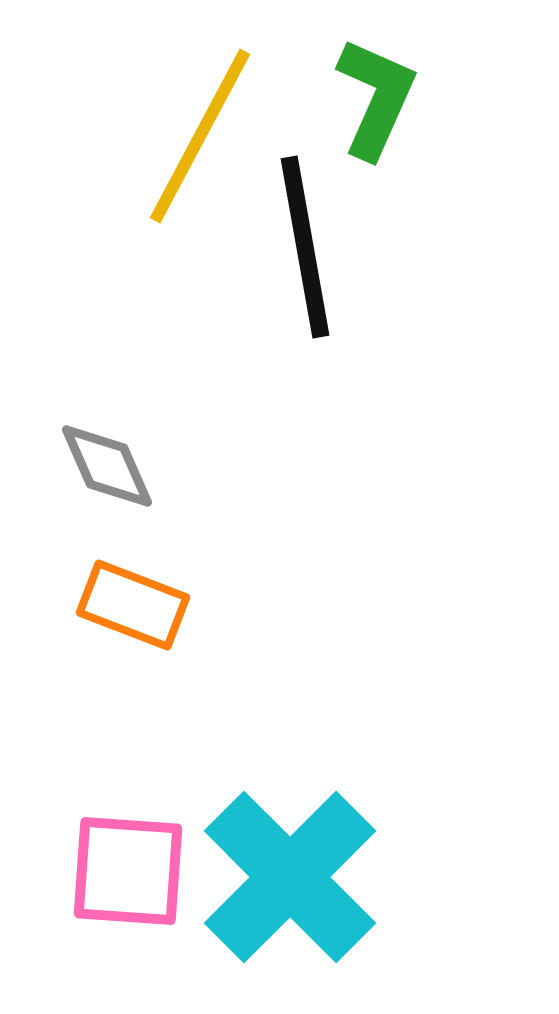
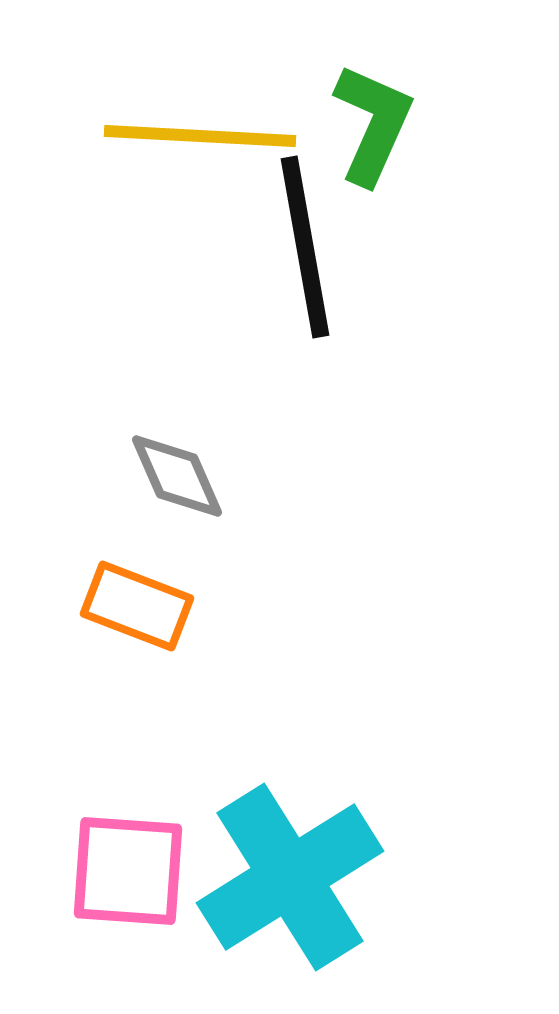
green L-shape: moved 3 px left, 26 px down
yellow line: rotated 65 degrees clockwise
gray diamond: moved 70 px right, 10 px down
orange rectangle: moved 4 px right, 1 px down
cyan cross: rotated 13 degrees clockwise
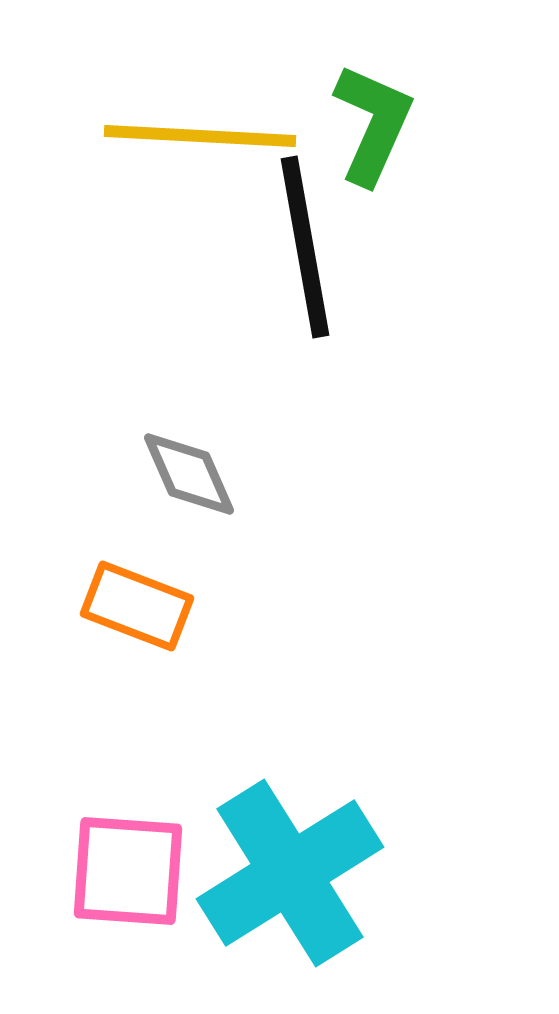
gray diamond: moved 12 px right, 2 px up
cyan cross: moved 4 px up
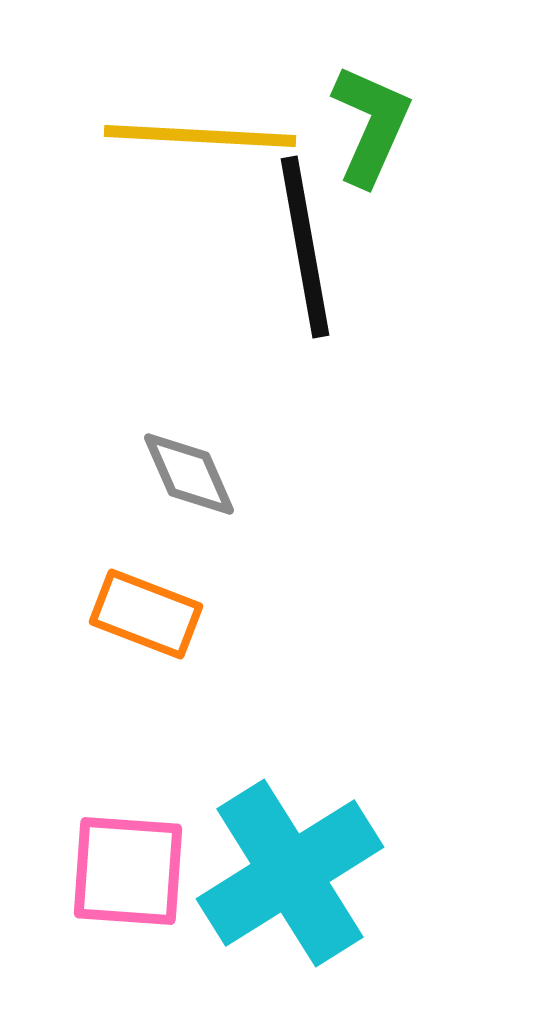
green L-shape: moved 2 px left, 1 px down
orange rectangle: moved 9 px right, 8 px down
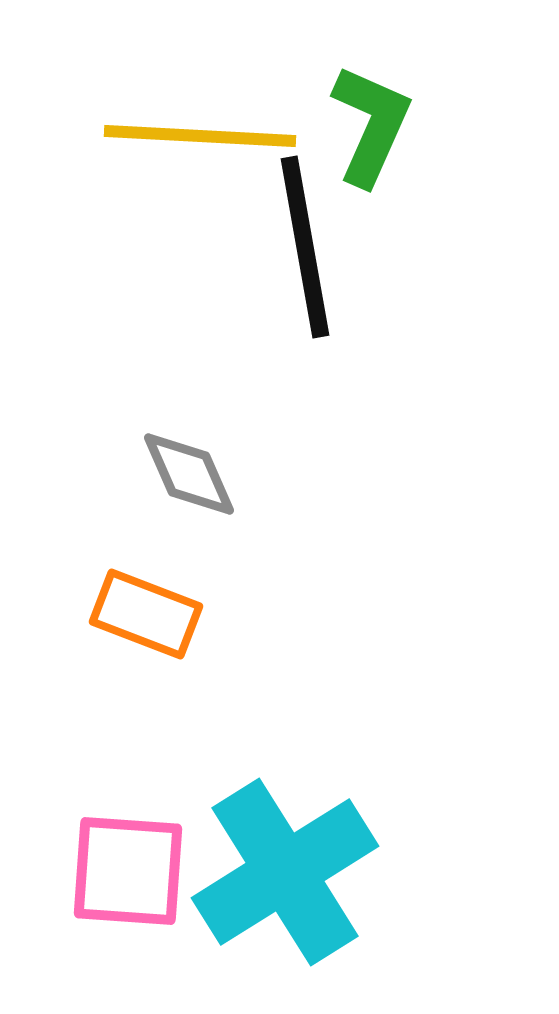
cyan cross: moved 5 px left, 1 px up
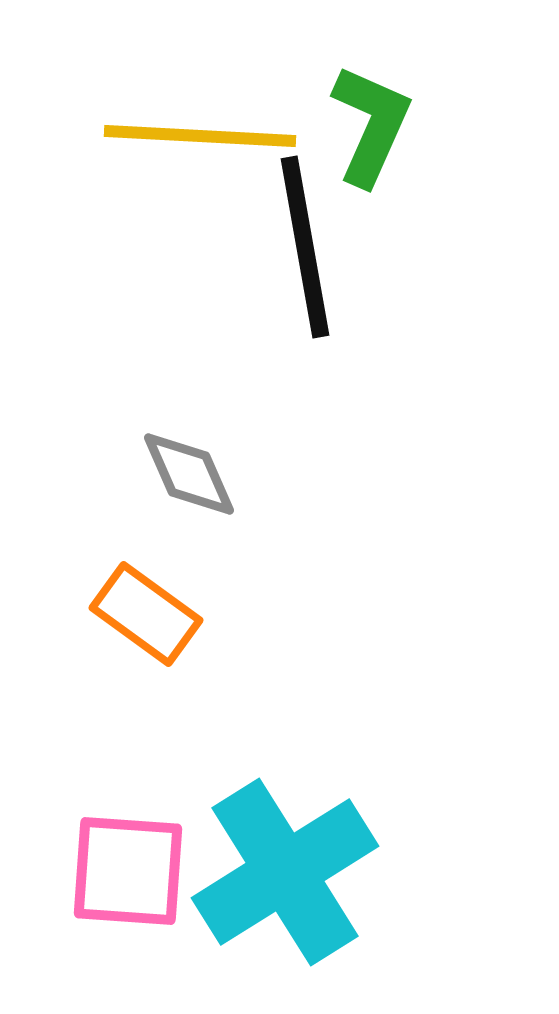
orange rectangle: rotated 15 degrees clockwise
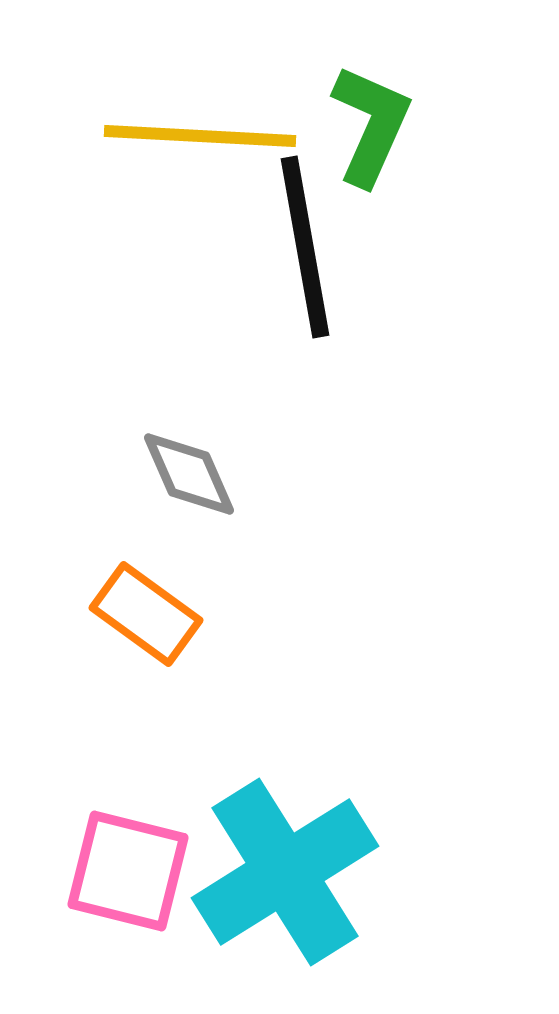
pink square: rotated 10 degrees clockwise
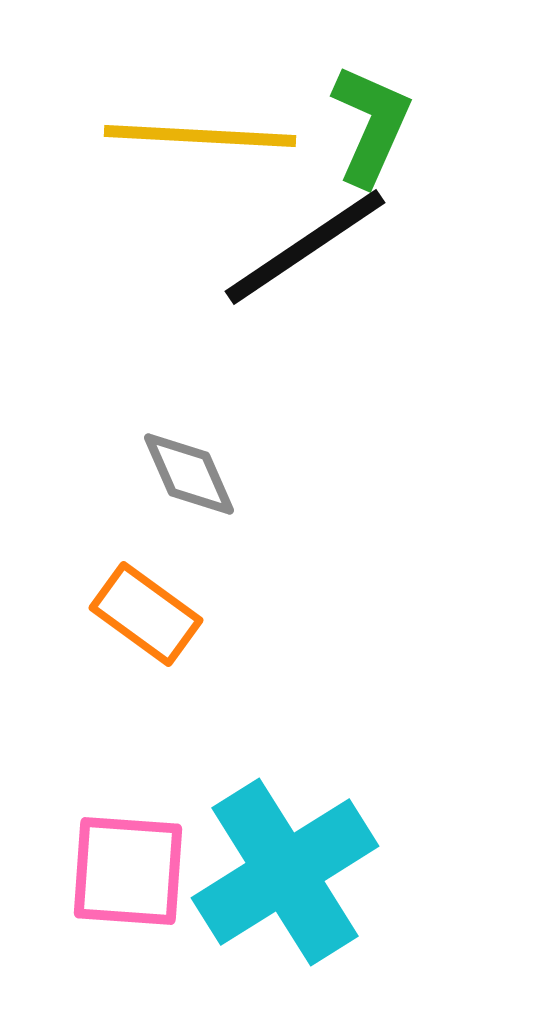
black line: rotated 66 degrees clockwise
pink square: rotated 10 degrees counterclockwise
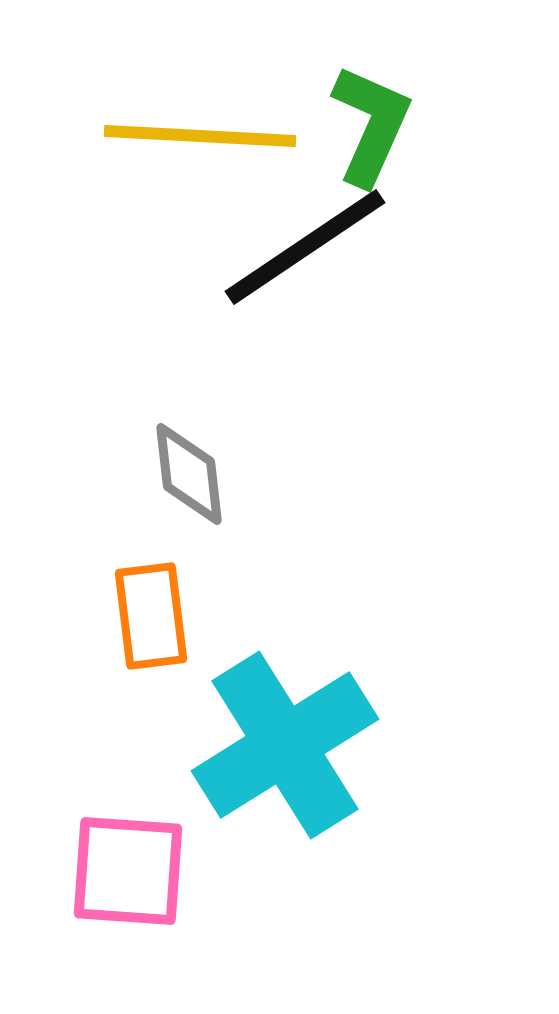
gray diamond: rotated 17 degrees clockwise
orange rectangle: moved 5 px right, 2 px down; rotated 47 degrees clockwise
cyan cross: moved 127 px up
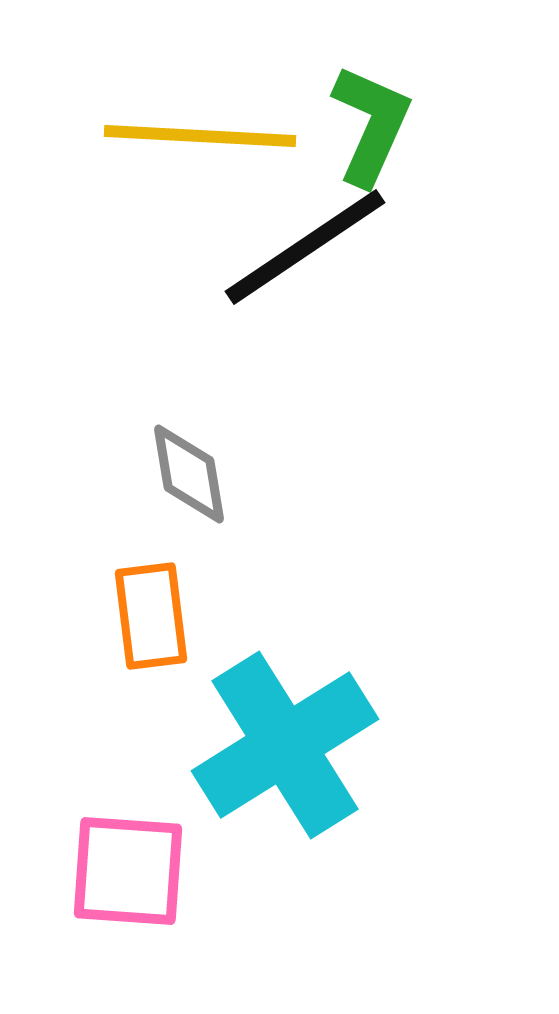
gray diamond: rotated 3 degrees counterclockwise
